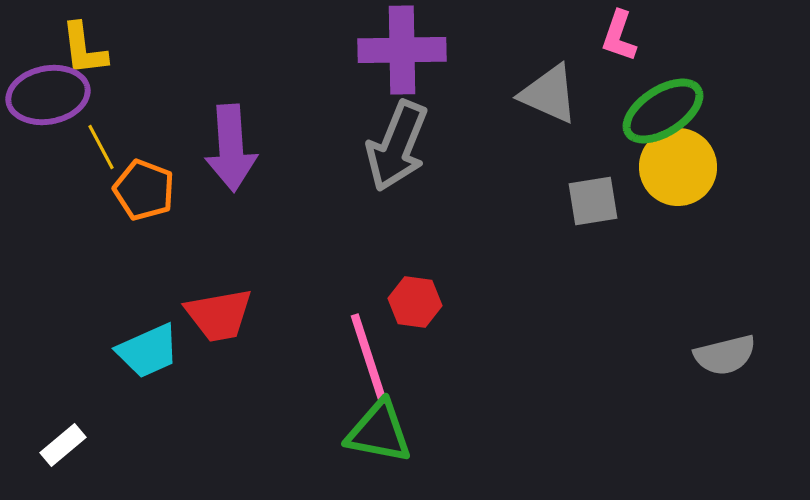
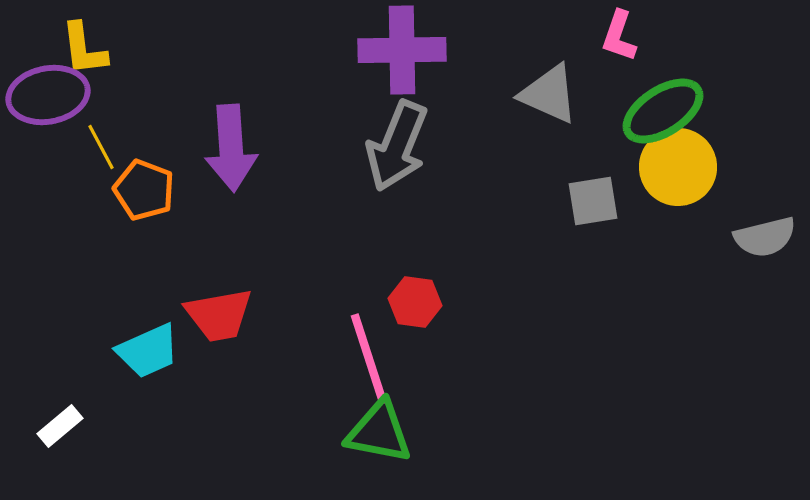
gray semicircle: moved 40 px right, 118 px up
white rectangle: moved 3 px left, 19 px up
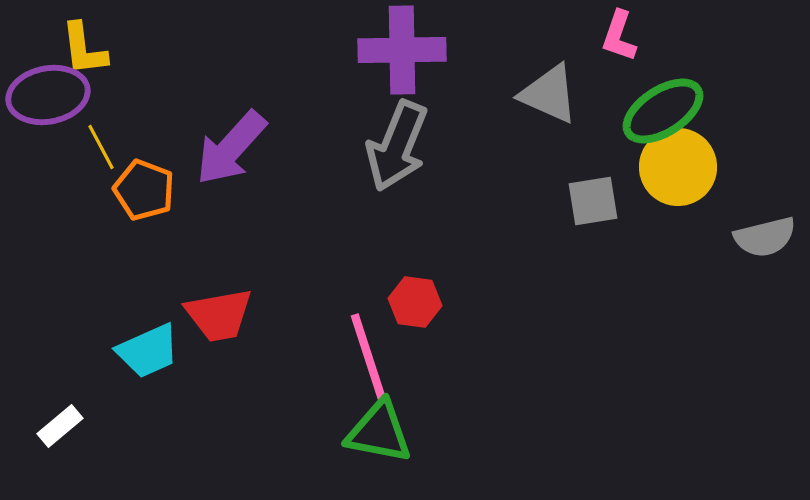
purple arrow: rotated 46 degrees clockwise
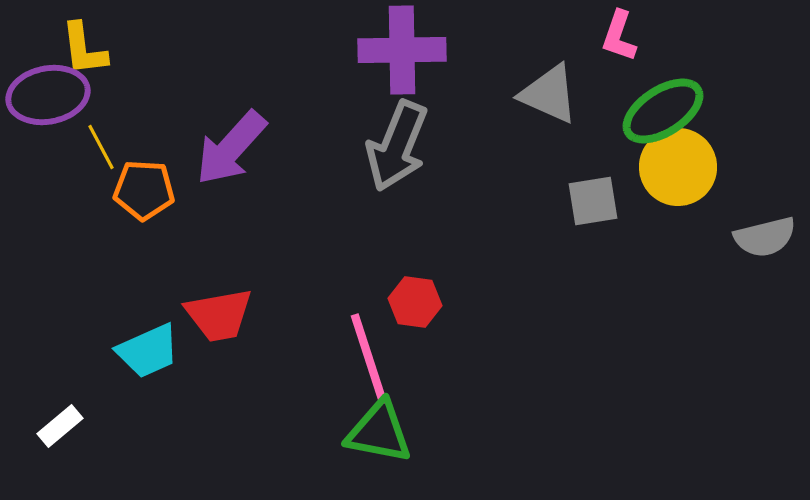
orange pentagon: rotated 18 degrees counterclockwise
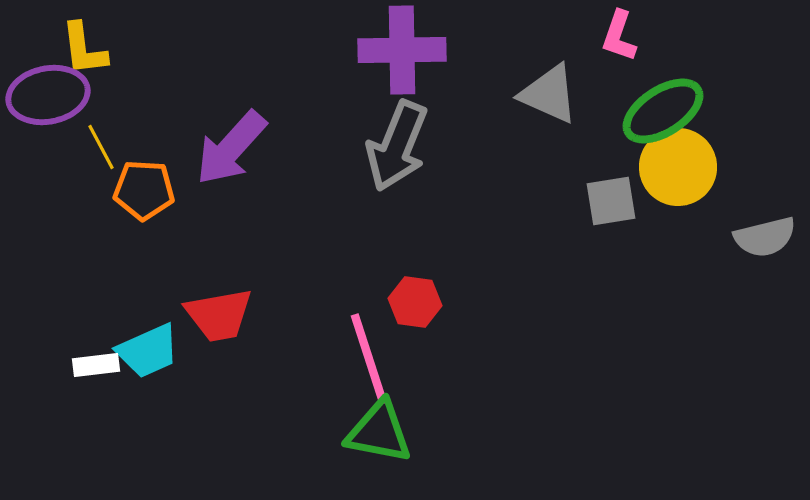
gray square: moved 18 px right
white rectangle: moved 36 px right, 61 px up; rotated 33 degrees clockwise
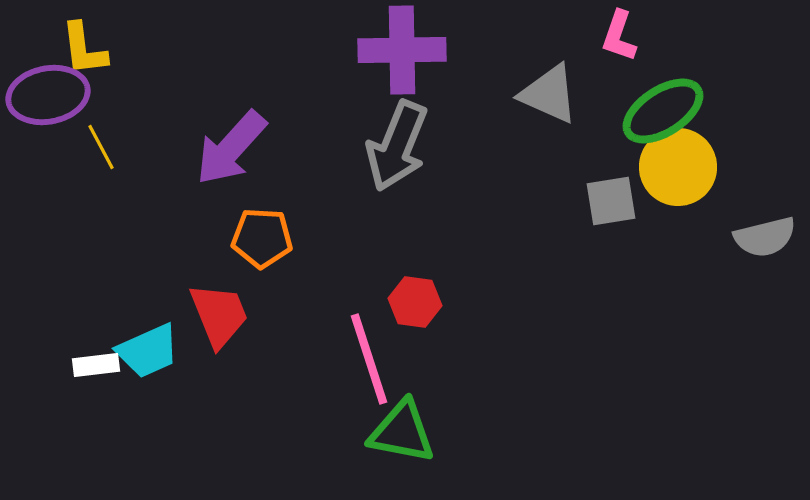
orange pentagon: moved 118 px right, 48 px down
red trapezoid: rotated 102 degrees counterclockwise
green triangle: moved 23 px right
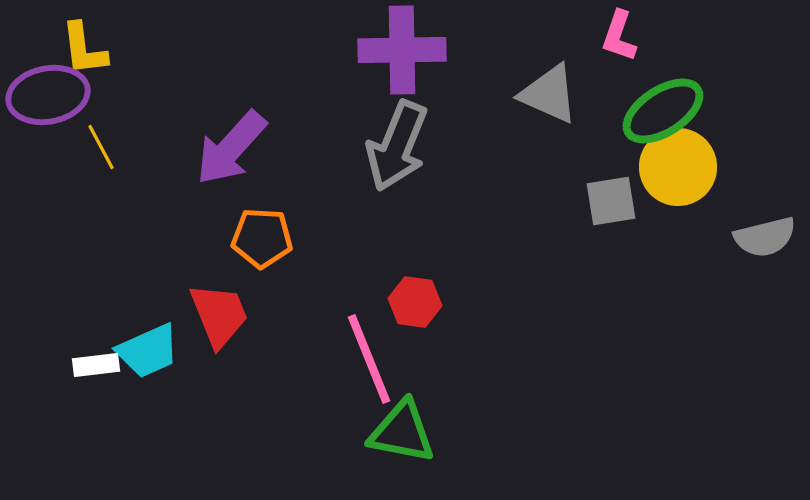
pink line: rotated 4 degrees counterclockwise
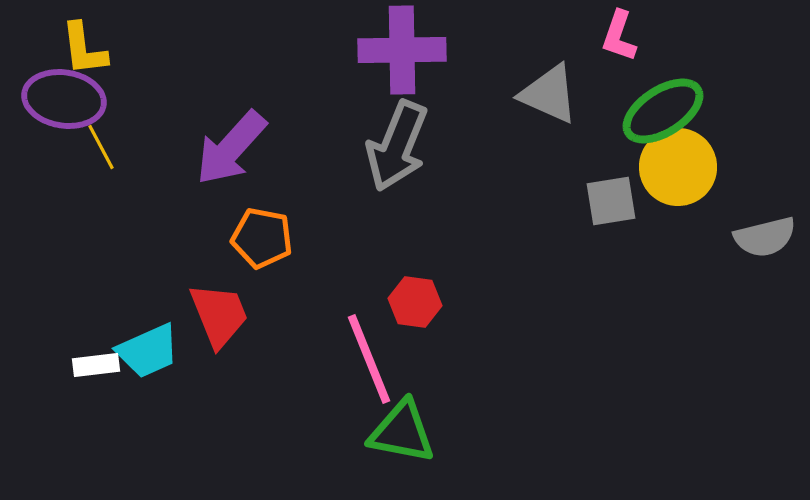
purple ellipse: moved 16 px right, 4 px down; rotated 20 degrees clockwise
orange pentagon: rotated 8 degrees clockwise
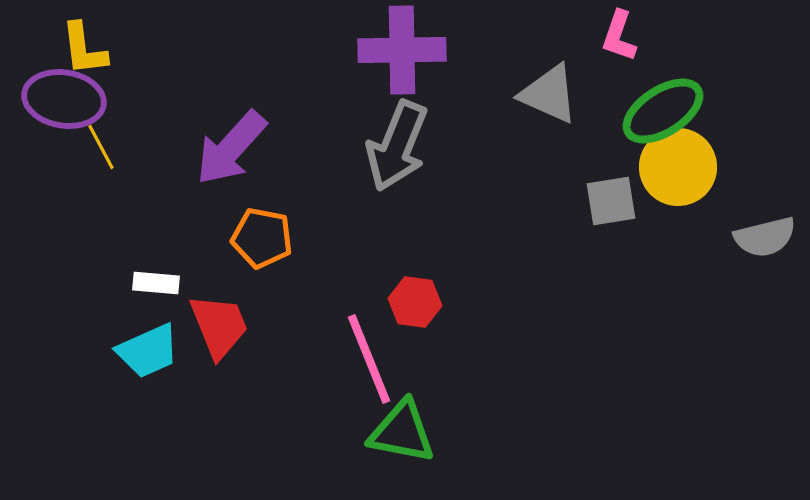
red trapezoid: moved 11 px down
white rectangle: moved 60 px right, 82 px up; rotated 12 degrees clockwise
